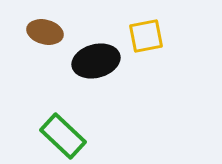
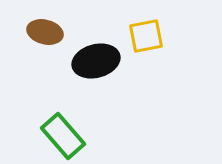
green rectangle: rotated 6 degrees clockwise
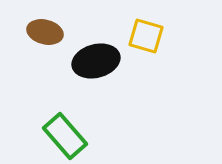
yellow square: rotated 27 degrees clockwise
green rectangle: moved 2 px right
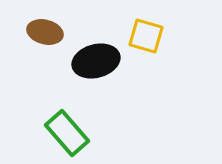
green rectangle: moved 2 px right, 3 px up
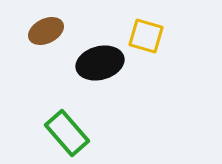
brown ellipse: moved 1 px right, 1 px up; rotated 40 degrees counterclockwise
black ellipse: moved 4 px right, 2 px down
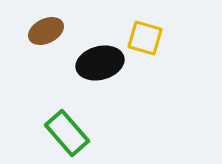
yellow square: moved 1 px left, 2 px down
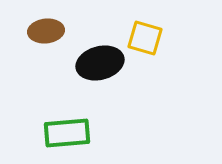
brown ellipse: rotated 20 degrees clockwise
green rectangle: rotated 54 degrees counterclockwise
